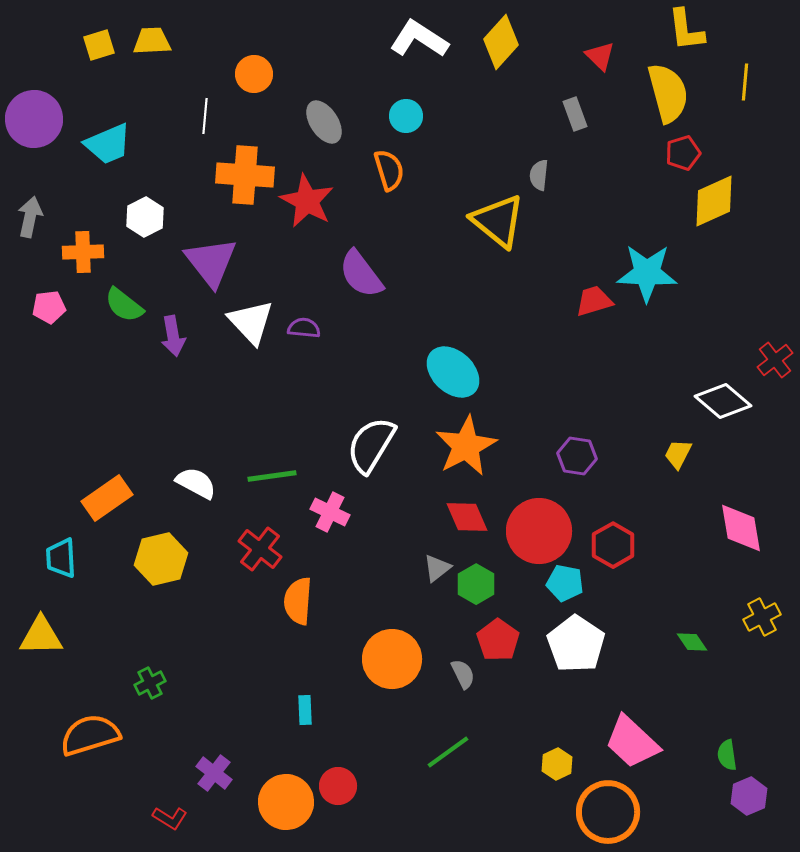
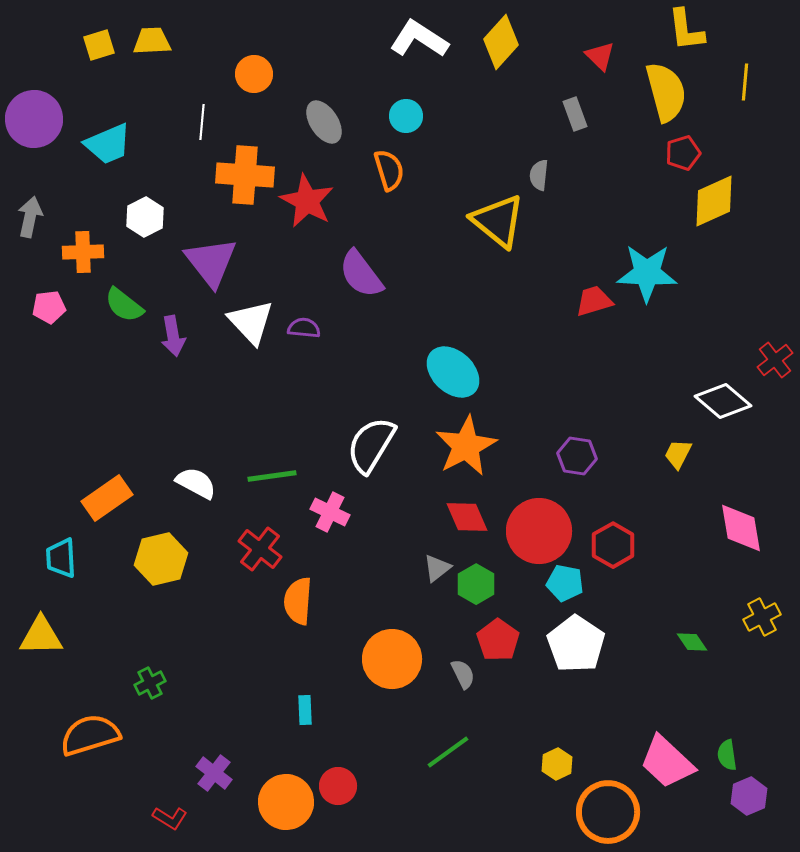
yellow semicircle at (668, 93): moved 2 px left, 1 px up
white line at (205, 116): moved 3 px left, 6 px down
pink trapezoid at (632, 742): moved 35 px right, 20 px down
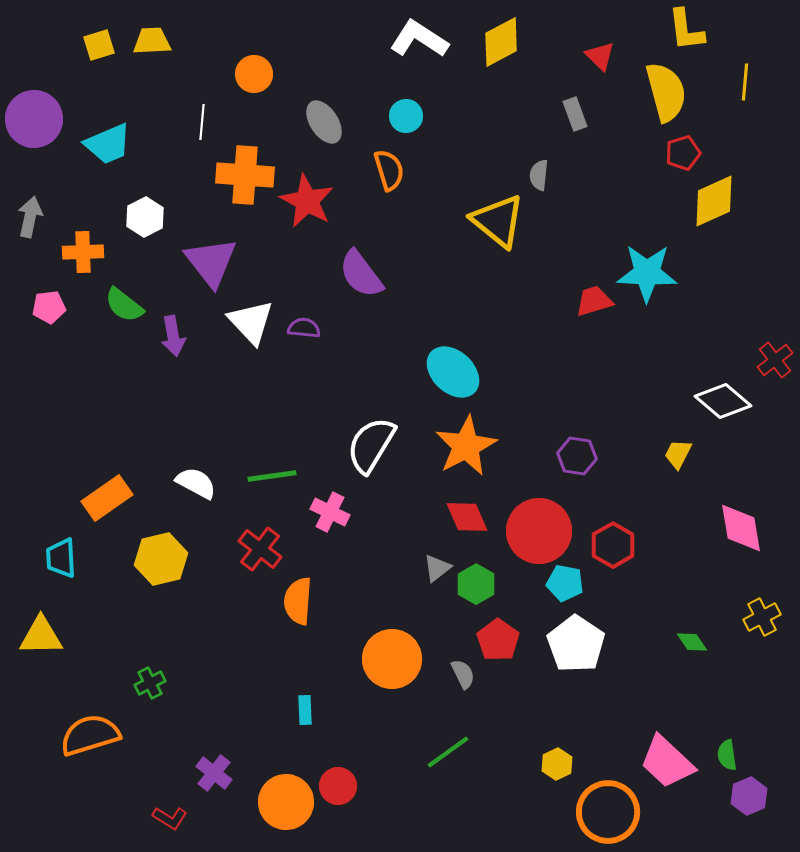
yellow diamond at (501, 42): rotated 20 degrees clockwise
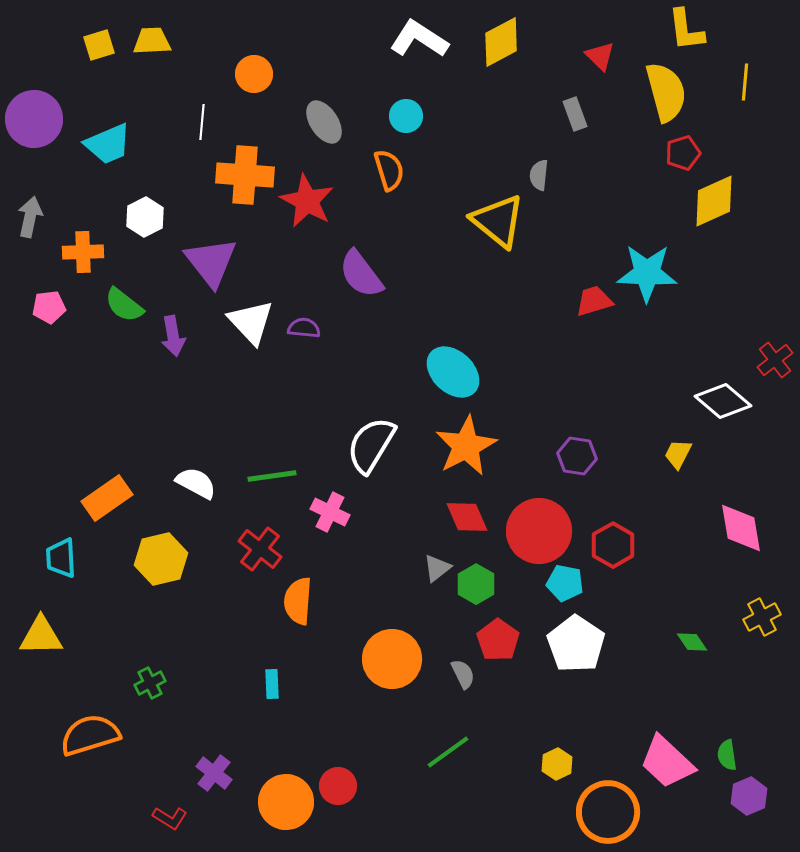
cyan rectangle at (305, 710): moved 33 px left, 26 px up
